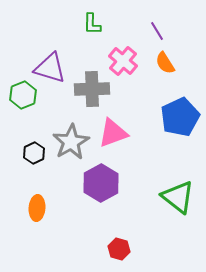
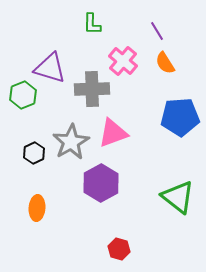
blue pentagon: rotated 21 degrees clockwise
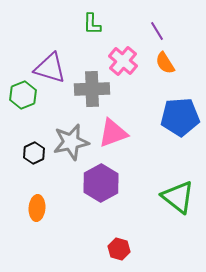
gray star: rotated 18 degrees clockwise
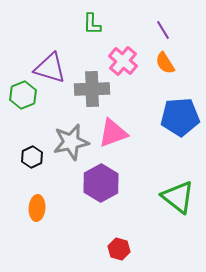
purple line: moved 6 px right, 1 px up
black hexagon: moved 2 px left, 4 px down
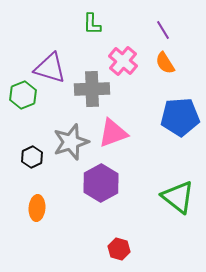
gray star: rotated 6 degrees counterclockwise
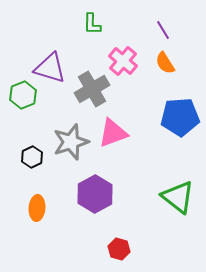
gray cross: rotated 28 degrees counterclockwise
purple hexagon: moved 6 px left, 11 px down
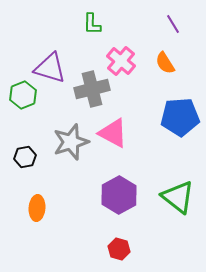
purple line: moved 10 px right, 6 px up
pink cross: moved 2 px left
gray cross: rotated 16 degrees clockwise
pink triangle: rotated 48 degrees clockwise
black hexagon: moved 7 px left; rotated 15 degrees clockwise
purple hexagon: moved 24 px right, 1 px down
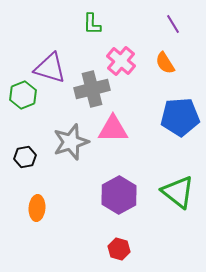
pink triangle: moved 4 px up; rotated 28 degrees counterclockwise
green triangle: moved 5 px up
